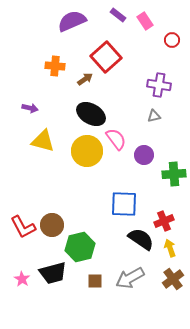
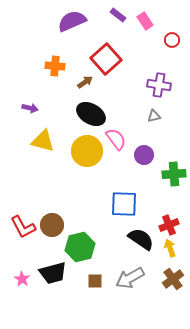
red square: moved 2 px down
brown arrow: moved 3 px down
red cross: moved 5 px right, 4 px down
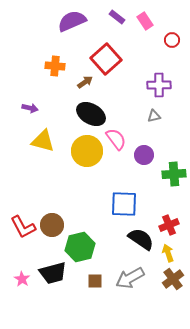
purple rectangle: moved 1 px left, 2 px down
purple cross: rotated 10 degrees counterclockwise
yellow arrow: moved 2 px left, 5 px down
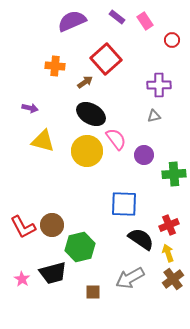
brown square: moved 2 px left, 11 px down
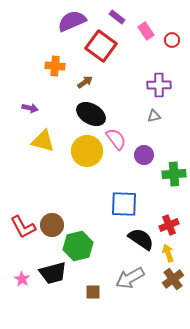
pink rectangle: moved 1 px right, 10 px down
red square: moved 5 px left, 13 px up; rotated 12 degrees counterclockwise
green hexagon: moved 2 px left, 1 px up
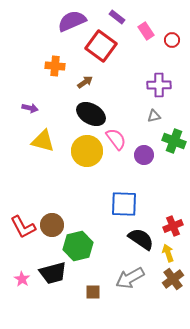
green cross: moved 33 px up; rotated 25 degrees clockwise
red cross: moved 4 px right, 1 px down
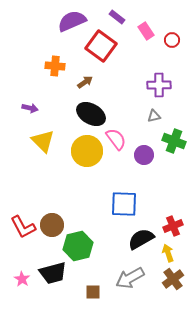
yellow triangle: rotated 30 degrees clockwise
black semicircle: rotated 64 degrees counterclockwise
